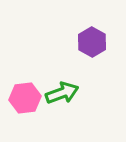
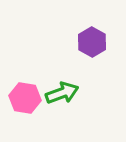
pink hexagon: rotated 16 degrees clockwise
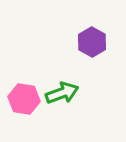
pink hexagon: moved 1 px left, 1 px down
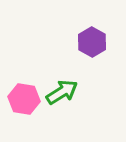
green arrow: moved 1 px up; rotated 12 degrees counterclockwise
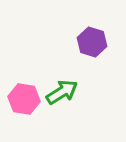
purple hexagon: rotated 12 degrees counterclockwise
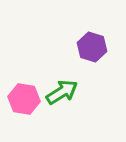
purple hexagon: moved 5 px down
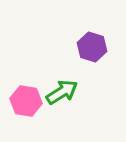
pink hexagon: moved 2 px right, 2 px down
